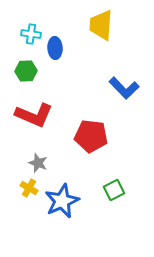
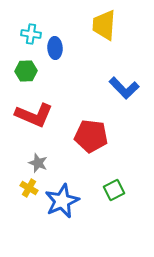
yellow trapezoid: moved 3 px right
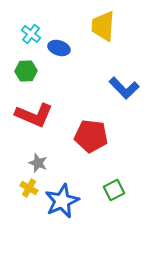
yellow trapezoid: moved 1 px left, 1 px down
cyan cross: rotated 30 degrees clockwise
blue ellipse: moved 4 px right; rotated 70 degrees counterclockwise
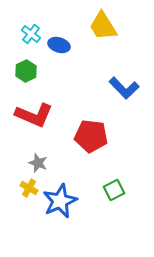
yellow trapezoid: rotated 36 degrees counterclockwise
blue ellipse: moved 3 px up
green hexagon: rotated 25 degrees counterclockwise
blue star: moved 2 px left
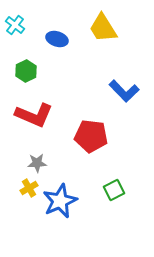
yellow trapezoid: moved 2 px down
cyan cross: moved 16 px left, 9 px up
blue ellipse: moved 2 px left, 6 px up
blue L-shape: moved 3 px down
gray star: moved 1 px left; rotated 24 degrees counterclockwise
yellow cross: rotated 30 degrees clockwise
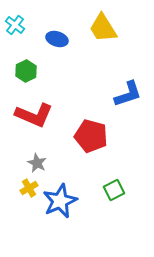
blue L-shape: moved 4 px right, 3 px down; rotated 64 degrees counterclockwise
red pentagon: rotated 8 degrees clockwise
gray star: rotated 30 degrees clockwise
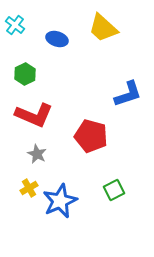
yellow trapezoid: rotated 16 degrees counterclockwise
green hexagon: moved 1 px left, 3 px down
gray star: moved 9 px up
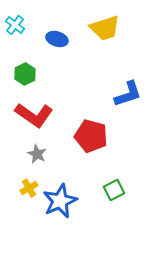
yellow trapezoid: moved 2 px right; rotated 60 degrees counterclockwise
red L-shape: rotated 12 degrees clockwise
